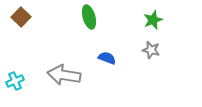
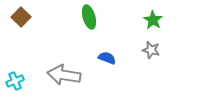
green star: rotated 18 degrees counterclockwise
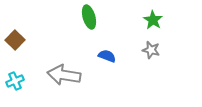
brown square: moved 6 px left, 23 px down
blue semicircle: moved 2 px up
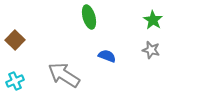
gray arrow: rotated 24 degrees clockwise
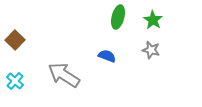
green ellipse: moved 29 px right; rotated 30 degrees clockwise
cyan cross: rotated 24 degrees counterclockwise
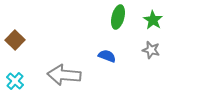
gray arrow: rotated 28 degrees counterclockwise
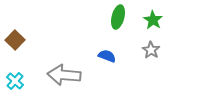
gray star: rotated 18 degrees clockwise
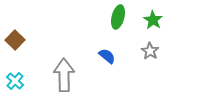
gray star: moved 1 px left, 1 px down
blue semicircle: rotated 18 degrees clockwise
gray arrow: rotated 84 degrees clockwise
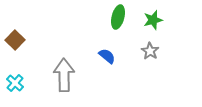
green star: rotated 24 degrees clockwise
cyan cross: moved 2 px down
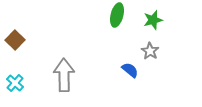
green ellipse: moved 1 px left, 2 px up
blue semicircle: moved 23 px right, 14 px down
